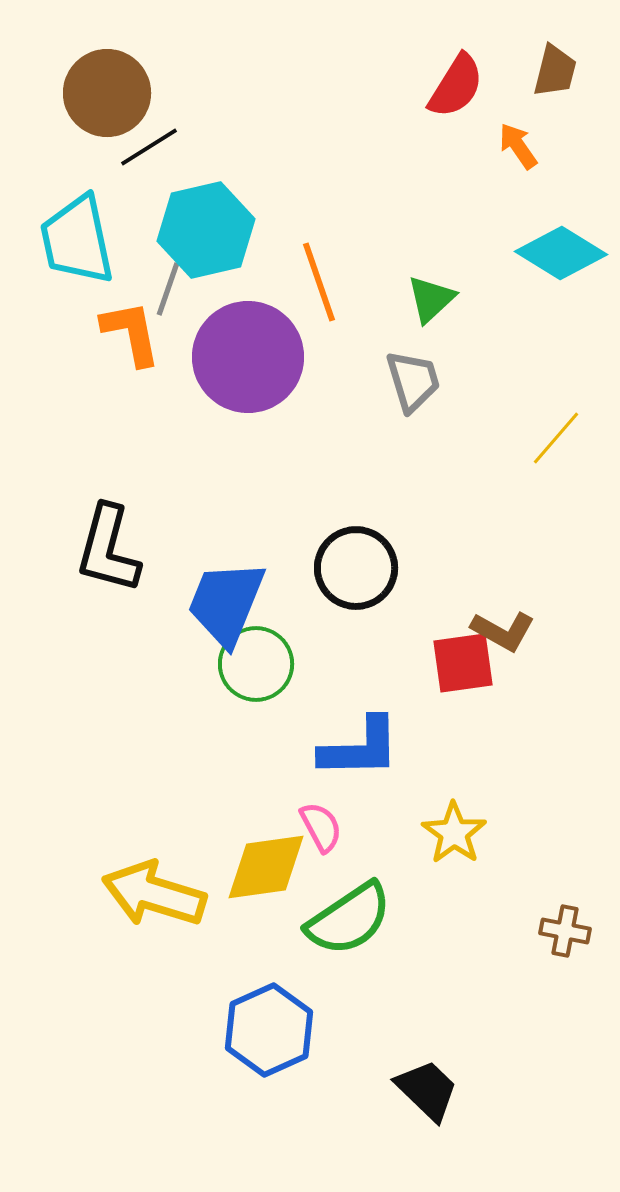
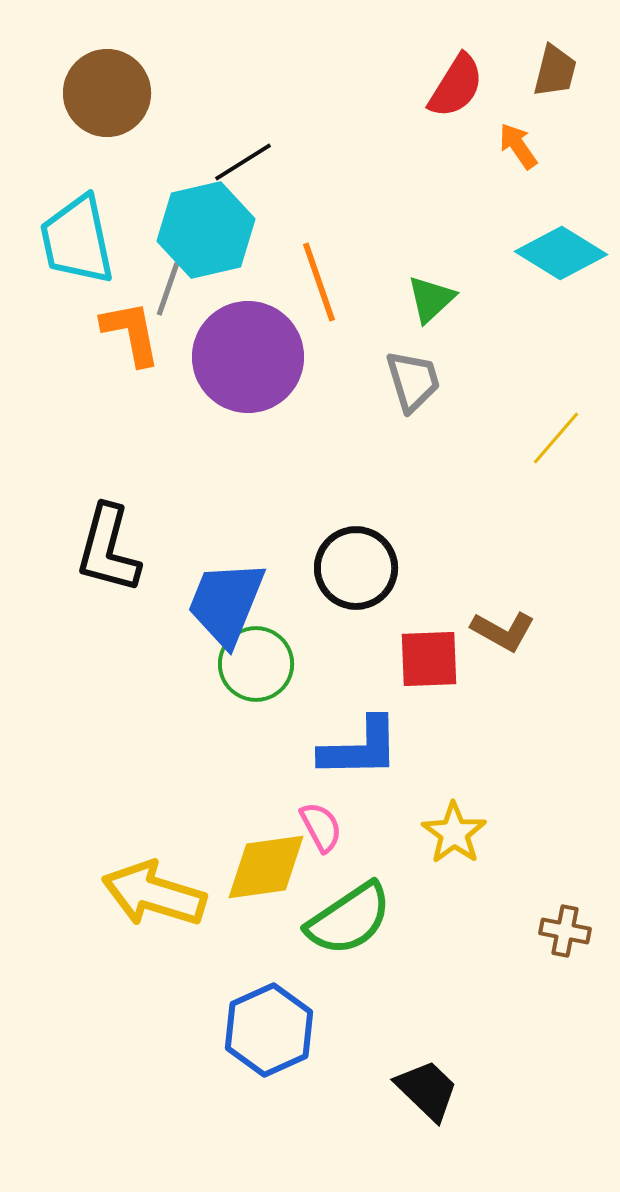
black line: moved 94 px right, 15 px down
red square: moved 34 px left, 4 px up; rotated 6 degrees clockwise
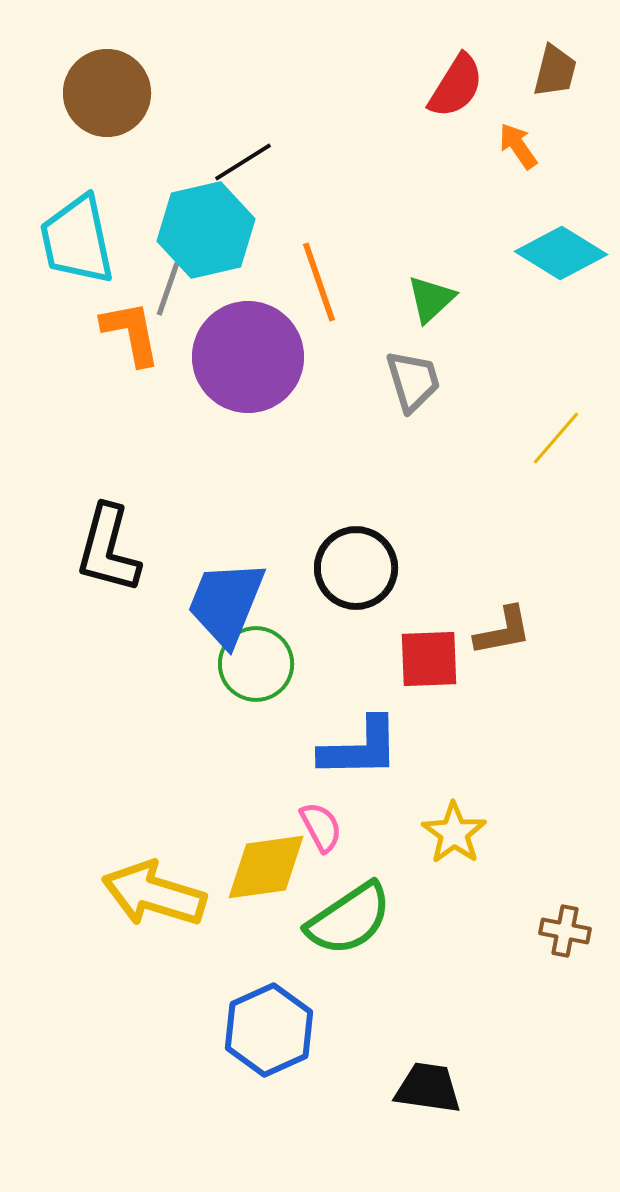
brown L-shape: rotated 40 degrees counterclockwise
black trapezoid: moved 1 px right, 2 px up; rotated 36 degrees counterclockwise
